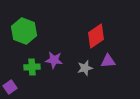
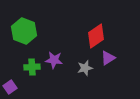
purple triangle: moved 3 px up; rotated 28 degrees counterclockwise
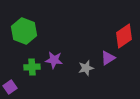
red diamond: moved 28 px right
gray star: moved 1 px right
